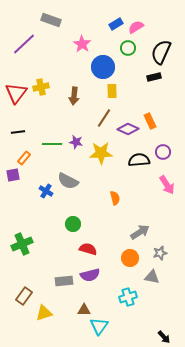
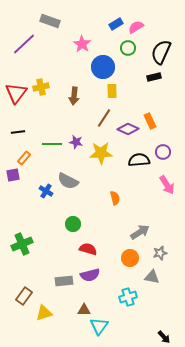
gray rectangle at (51, 20): moved 1 px left, 1 px down
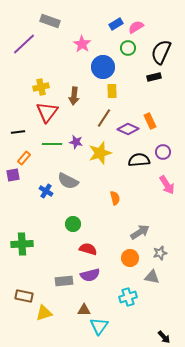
red triangle at (16, 93): moved 31 px right, 19 px down
yellow star at (101, 153): moved 1 px left; rotated 15 degrees counterclockwise
green cross at (22, 244): rotated 20 degrees clockwise
brown rectangle at (24, 296): rotated 66 degrees clockwise
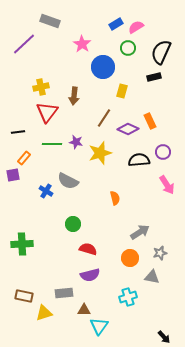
yellow rectangle at (112, 91): moved 10 px right; rotated 16 degrees clockwise
gray rectangle at (64, 281): moved 12 px down
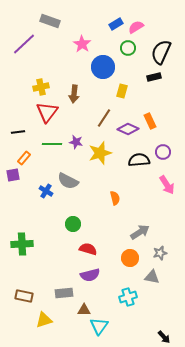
brown arrow at (74, 96): moved 2 px up
yellow triangle at (44, 313): moved 7 px down
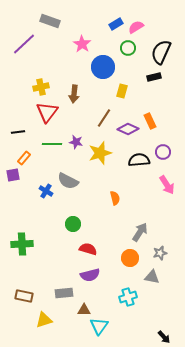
gray arrow at (140, 232): rotated 24 degrees counterclockwise
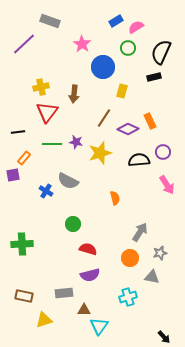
blue rectangle at (116, 24): moved 3 px up
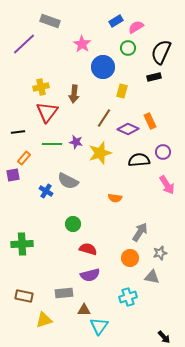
orange semicircle at (115, 198): rotated 112 degrees clockwise
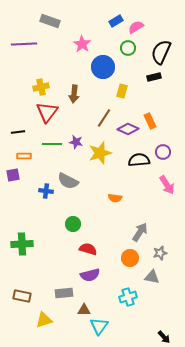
purple line at (24, 44): rotated 40 degrees clockwise
orange rectangle at (24, 158): moved 2 px up; rotated 48 degrees clockwise
blue cross at (46, 191): rotated 24 degrees counterclockwise
brown rectangle at (24, 296): moved 2 px left
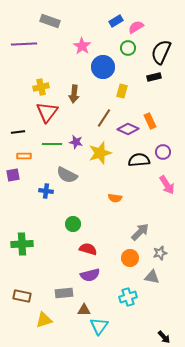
pink star at (82, 44): moved 2 px down
gray semicircle at (68, 181): moved 1 px left, 6 px up
gray arrow at (140, 232): rotated 12 degrees clockwise
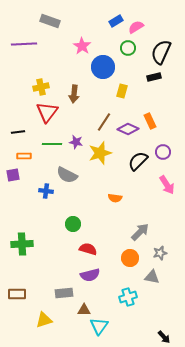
brown line at (104, 118): moved 4 px down
black semicircle at (139, 160): moved 1 px left, 1 px down; rotated 40 degrees counterclockwise
brown rectangle at (22, 296): moved 5 px left, 2 px up; rotated 12 degrees counterclockwise
